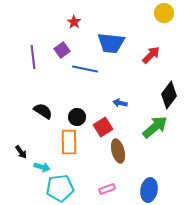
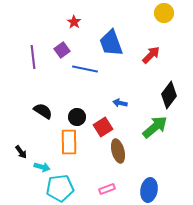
blue trapezoid: rotated 64 degrees clockwise
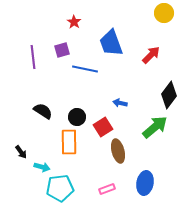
purple square: rotated 21 degrees clockwise
blue ellipse: moved 4 px left, 7 px up
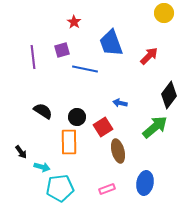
red arrow: moved 2 px left, 1 px down
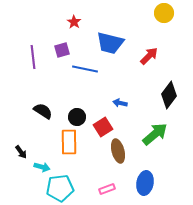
blue trapezoid: moved 1 px left; rotated 56 degrees counterclockwise
green arrow: moved 7 px down
